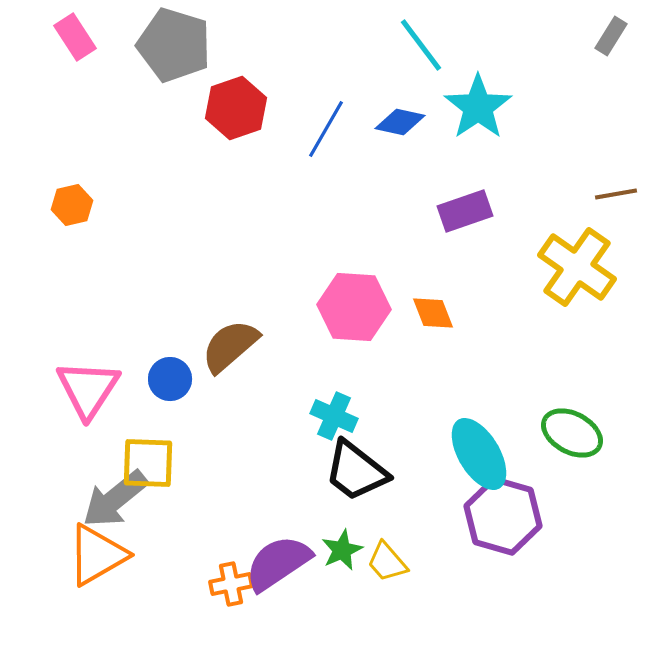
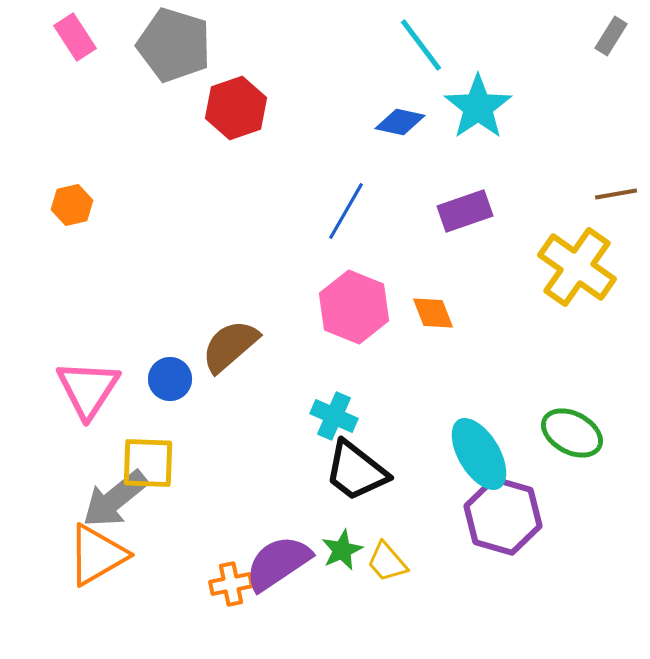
blue line: moved 20 px right, 82 px down
pink hexagon: rotated 18 degrees clockwise
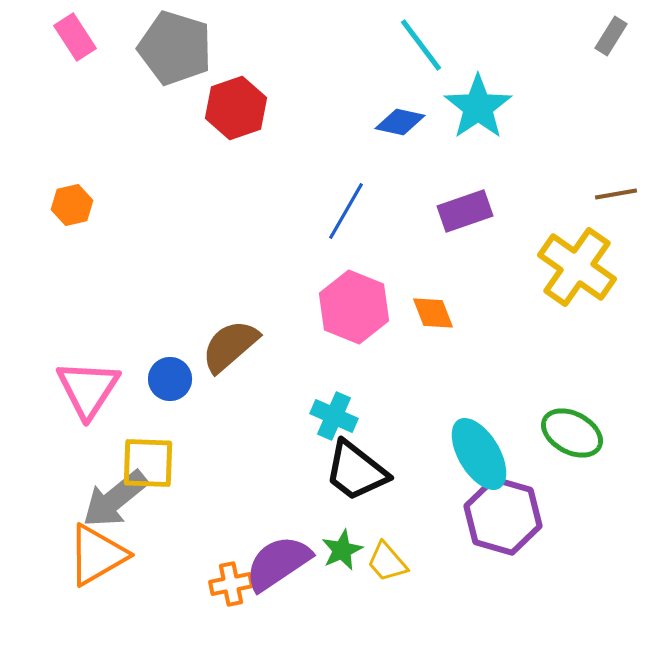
gray pentagon: moved 1 px right, 3 px down
